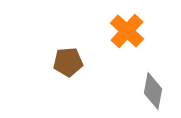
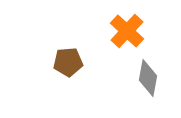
gray diamond: moved 5 px left, 13 px up
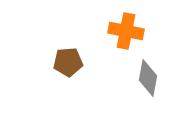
orange cross: moved 1 px left; rotated 32 degrees counterclockwise
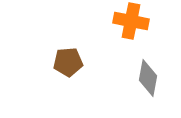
orange cross: moved 5 px right, 10 px up
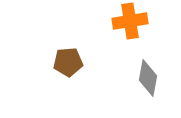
orange cross: moved 1 px left; rotated 20 degrees counterclockwise
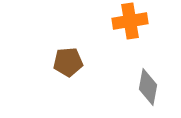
gray diamond: moved 9 px down
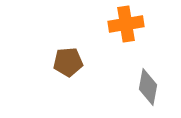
orange cross: moved 4 px left, 3 px down
